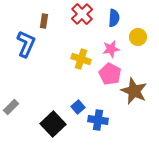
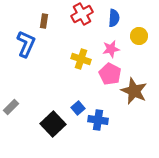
red cross: rotated 15 degrees clockwise
yellow circle: moved 1 px right, 1 px up
blue square: moved 1 px down
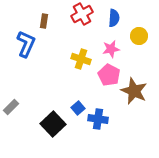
pink pentagon: moved 1 px left, 1 px down
blue cross: moved 1 px up
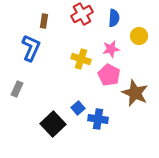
blue L-shape: moved 5 px right, 4 px down
brown star: moved 1 px right, 2 px down
gray rectangle: moved 6 px right, 18 px up; rotated 21 degrees counterclockwise
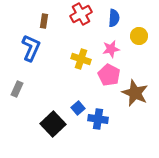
red cross: moved 1 px left
